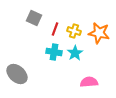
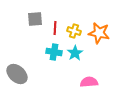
gray square: moved 1 px right, 1 px down; rotated 28 degrees counterclockwise
red line: moved 1 px up; rotated 16 degrees counterclockwise
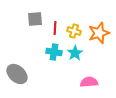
orange star: rotated 30 degrees counterclockwise
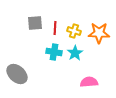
gray square: moved 4 px down
orange star: rotated 20 degrees clockwise
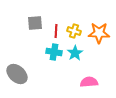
red line: moved 1 px right, 3 px down
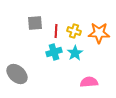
cyan cross: rotated 28 degrees counterclockwise
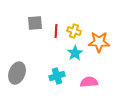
orange star: moved 9 px down
cyan cross: moved 3 px right, 24 px down
gray ellipse: moved 1 px up; rotated 70 degrees clockwise
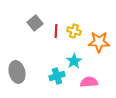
gray square: rotated 35 degrees counterclockwise
cyan star: moved 1 px left, 8 px down
gray ellipse: moved 1 px up; rotated 35 degrees counterclockwise
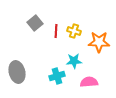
cyan star: rotated 28 degrees clockwise
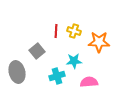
gray square: moved 2 px right, 28 px down
